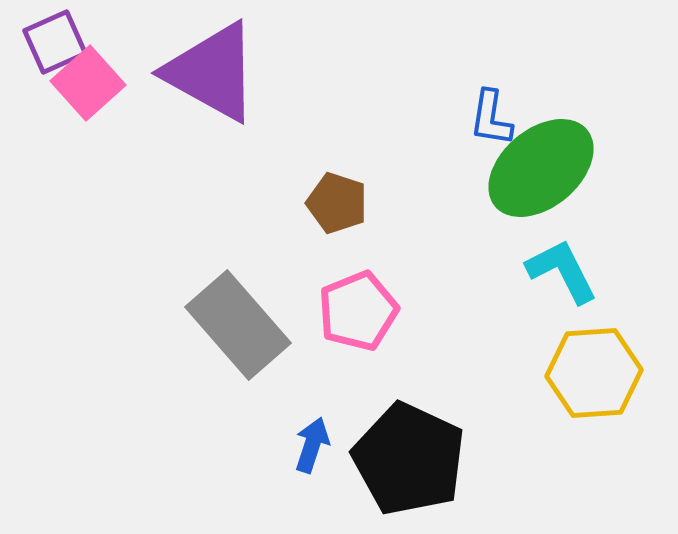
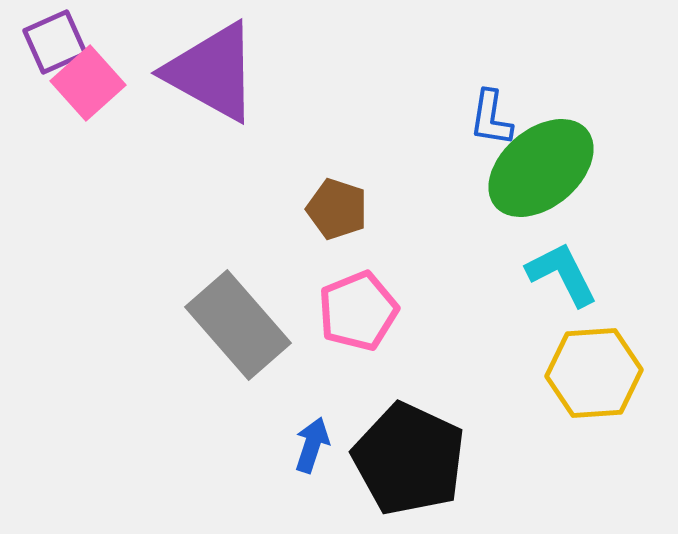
brown pentagon: moved 6 px down
cyan L-shape: moved 3 px down
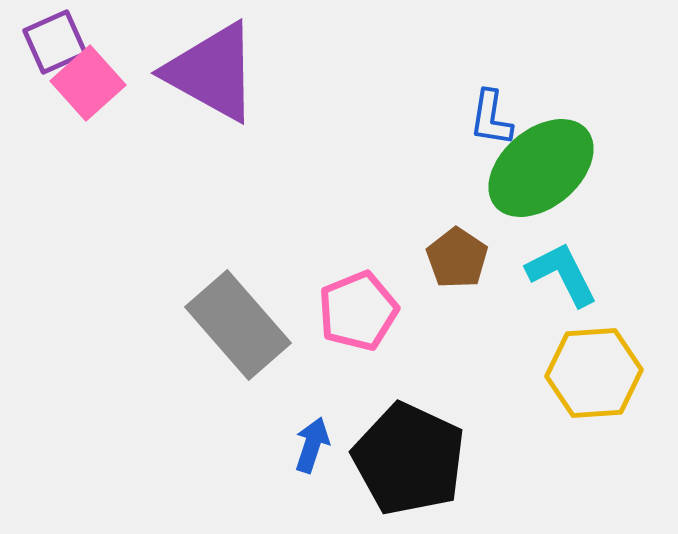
brown pentagon: moved 120 px right, 49 px down; rotated 16 degrees clockwise
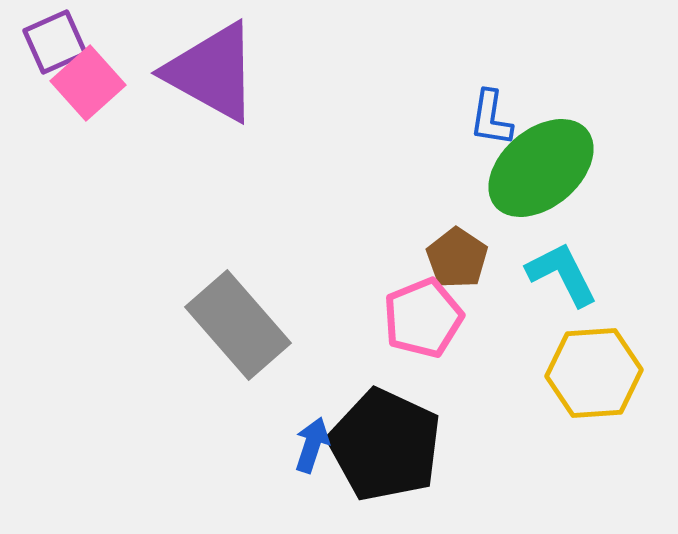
pink pentagon: moved 65 px right, 7 px down
black pentagon: moved 24 px left, 14 px up
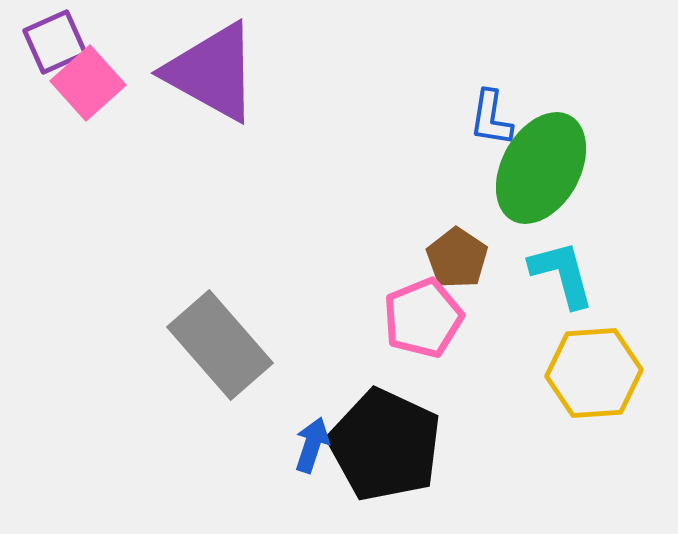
green ellipse: rotated 21 degrees counterclockwise
cyan L-shape: rotated 12 degrees clockwise
gray rectangle: moved 18 px left, 20 px down
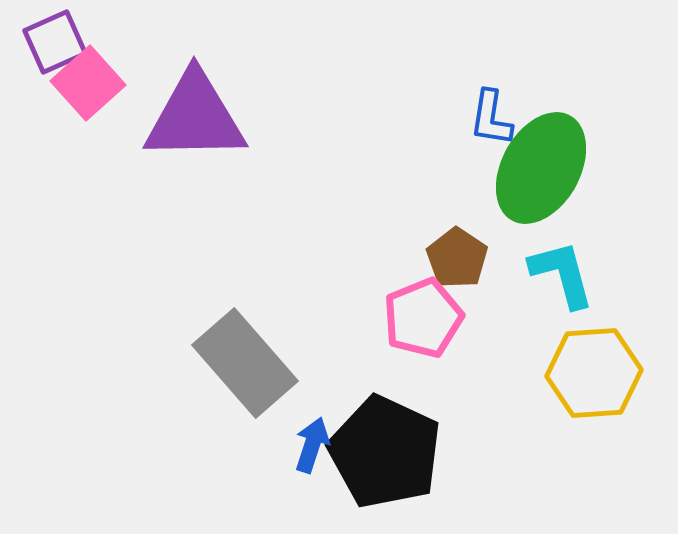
purple triangle: moved 17 px left, 45 px down; rotated 30 degrees counterclockwise
gray rectangle: moved 25 px right, 18 px down
black pentagon: moved 7 px down
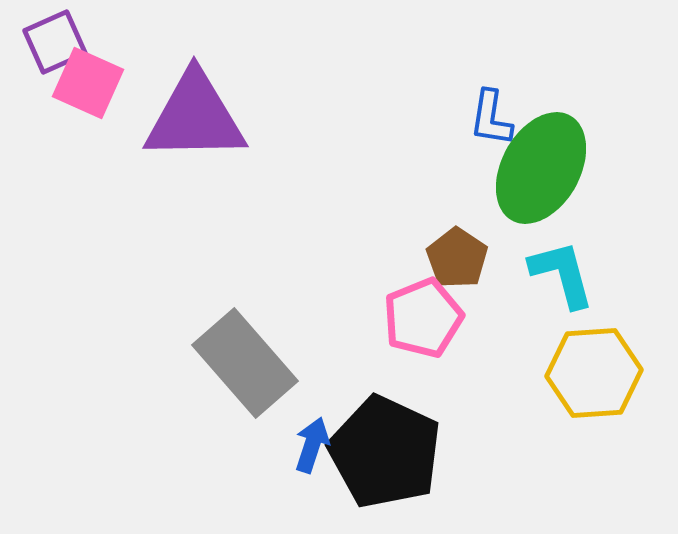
pink square: rotated 24 degrees counterclockwise
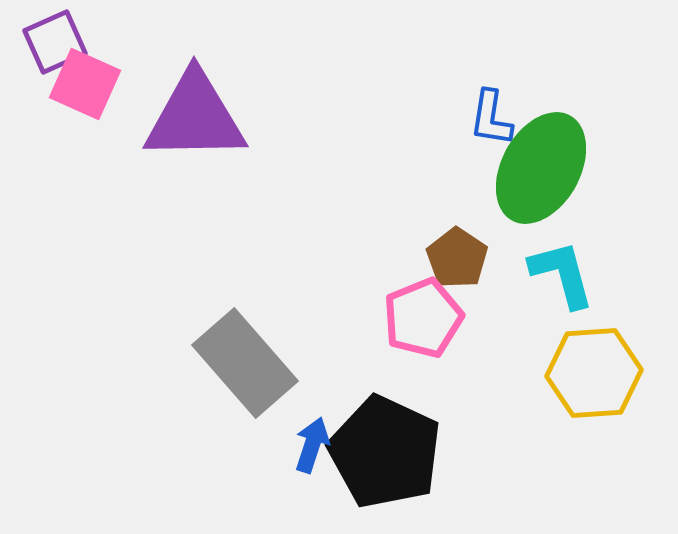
pink square: moved 3 px left, 1 px down
